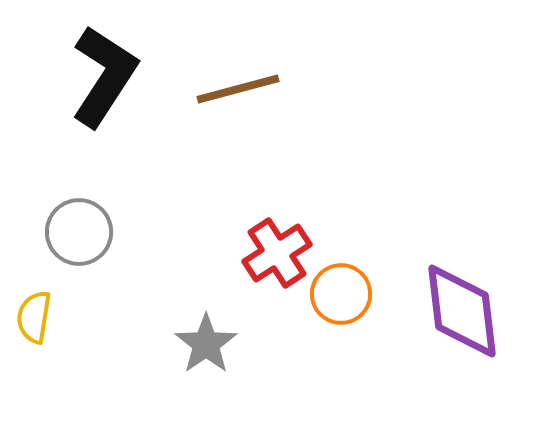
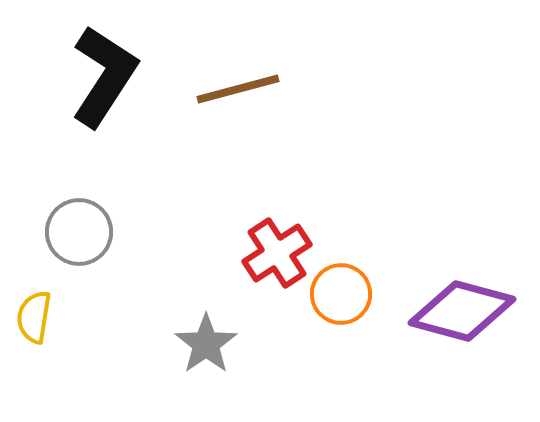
purple diamond: rotated 68 degrees counterclockwise
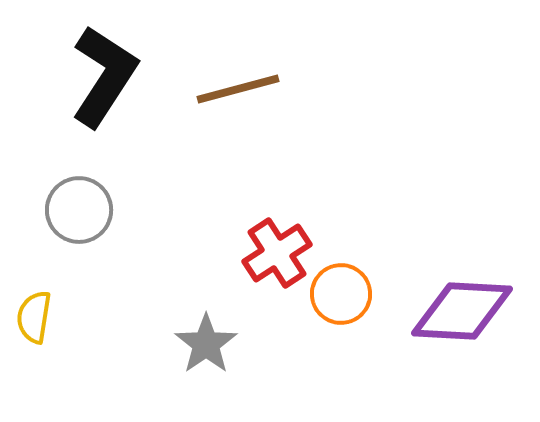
gray circle: moved 22 px up
purple diamond: rotated 12 degrees counterclockwise
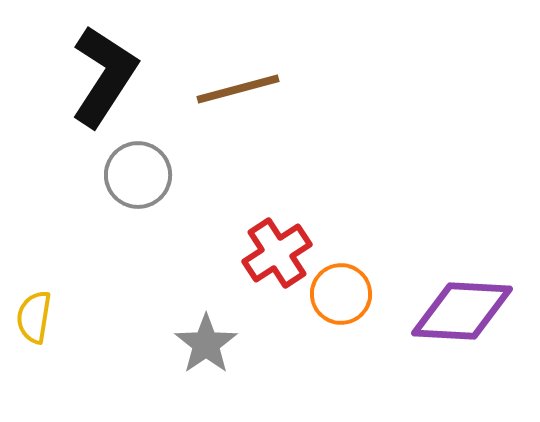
gray circle: moved 59 px right, 35 px up
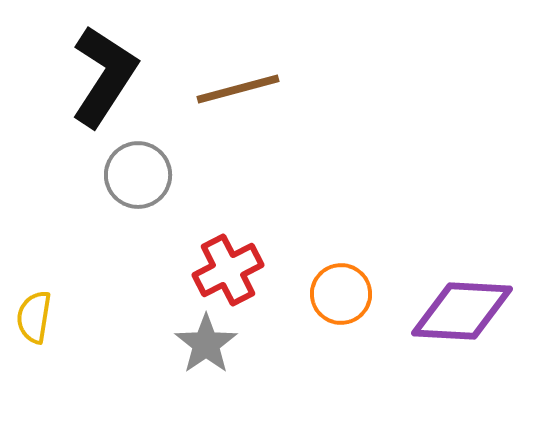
red cross: moved 49 px left, 17 px down; rotated 6 degrees clockwise
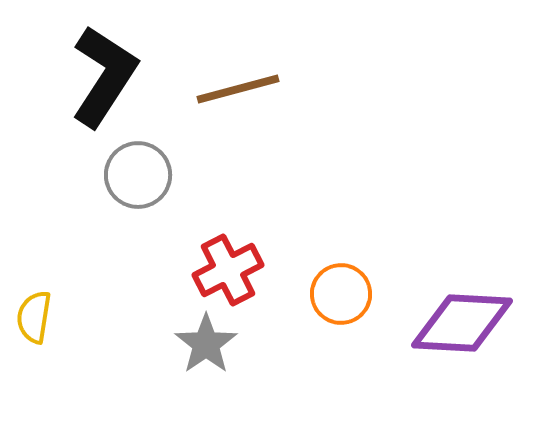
purple diamond: moved 12 px down
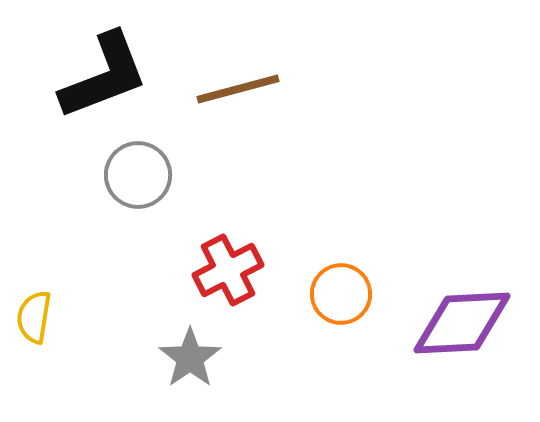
black L-shape: rotated 36 degrees clockwise
purple diamond: rotated 6 degrees counterclockwise
gray star: moved 16 px left, 14 px down
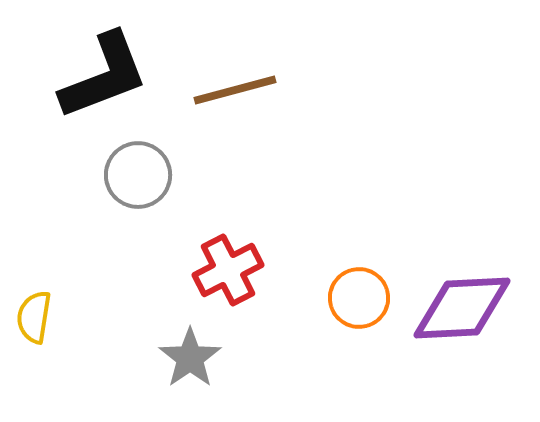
brown line: moved 3 px left, 1 px down
orange circle: moved 18 px right, 4 px down
purple diamond: moved 15 px up
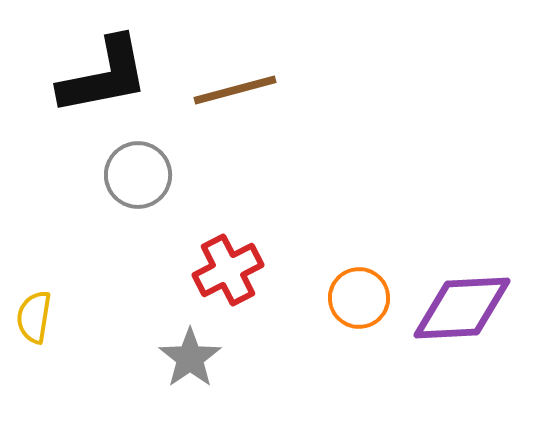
black L-shape: rotated 10 degrees clockwise
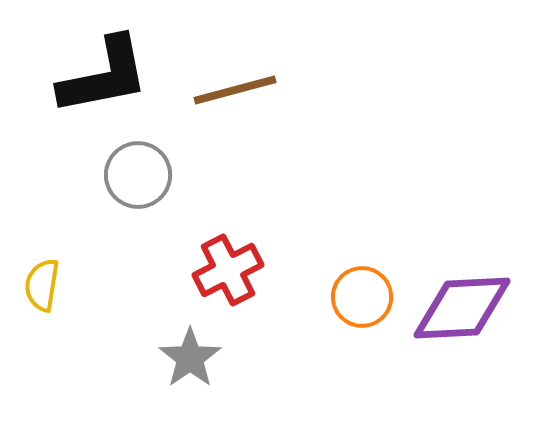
orange circle: moved 3 px right, 1 px up
yellow semicircle: moved 8 px right, 32 px up
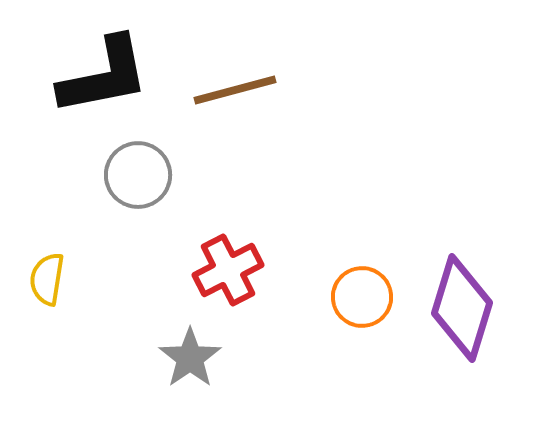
yellow semicircle: moved 5 px right, 6 px up
purple diamond: rotated 70 degrees counterclockwise
